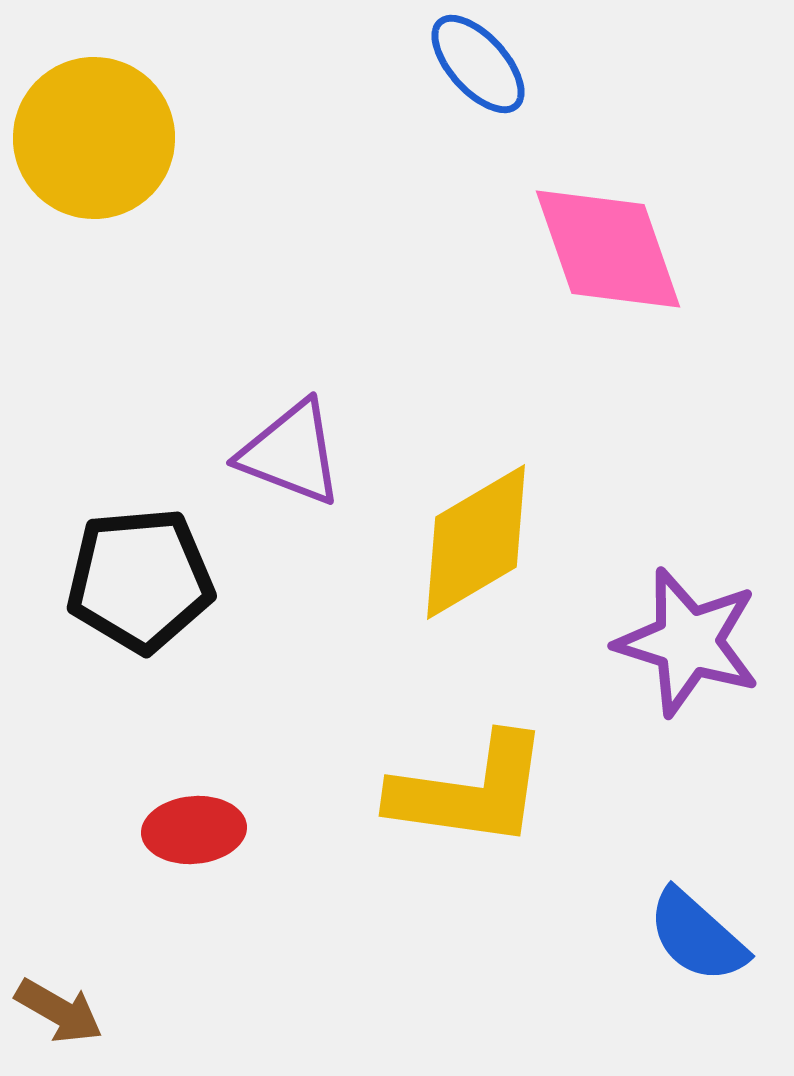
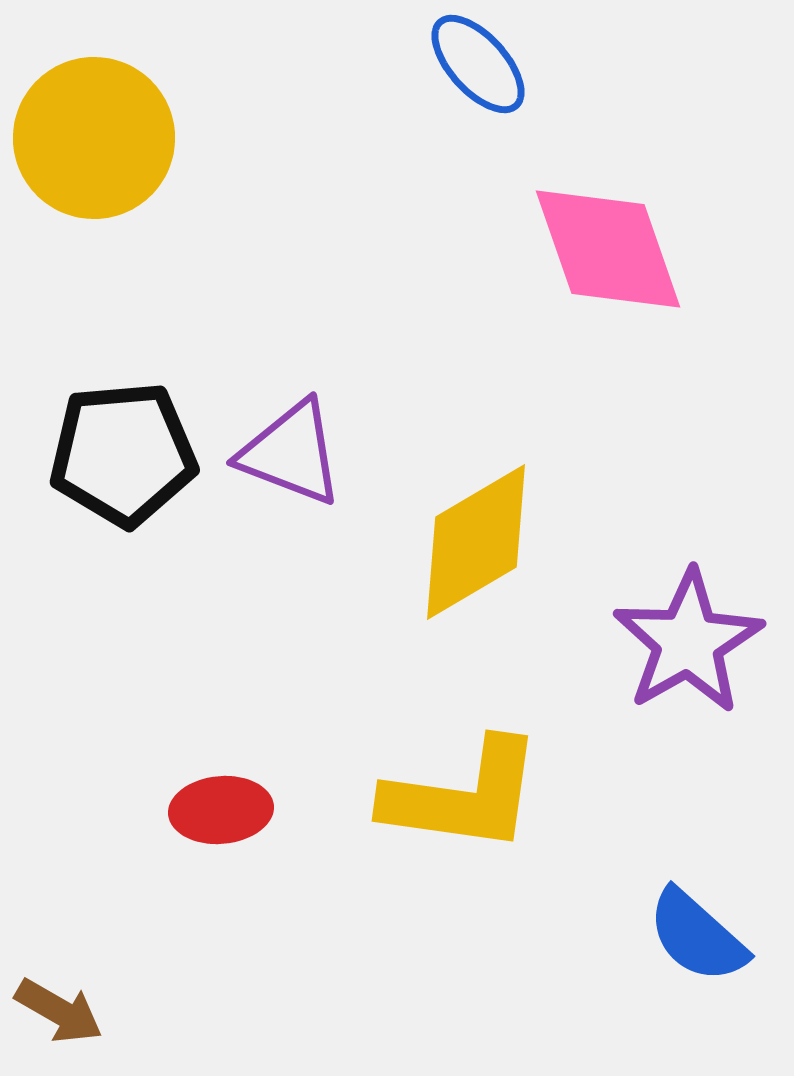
black pentagon: moved 17 px left, 126 px up
purple star: rotated 25 degrees clockwise
yellow L-shape: moved 7 px left, 5 px down
red ellipse: moved 27 px right, 20 px up
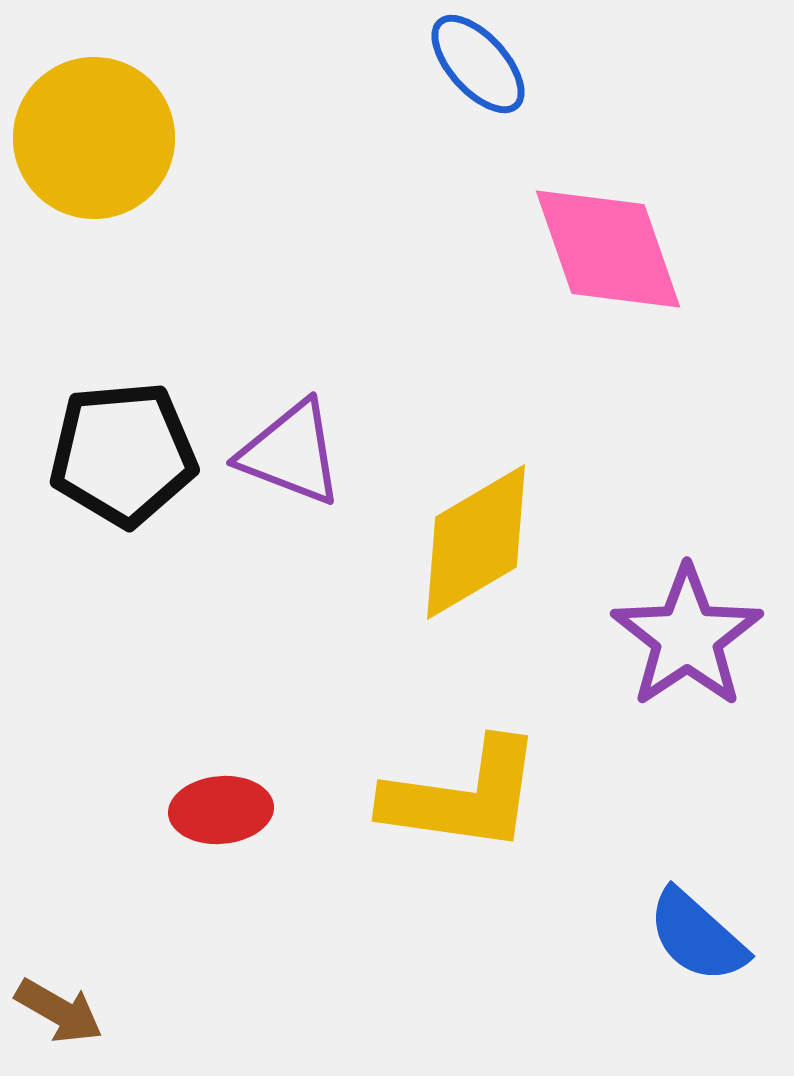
purple star: moved 1 px left, 5 px up; rotated 4 degrees counterclockwise
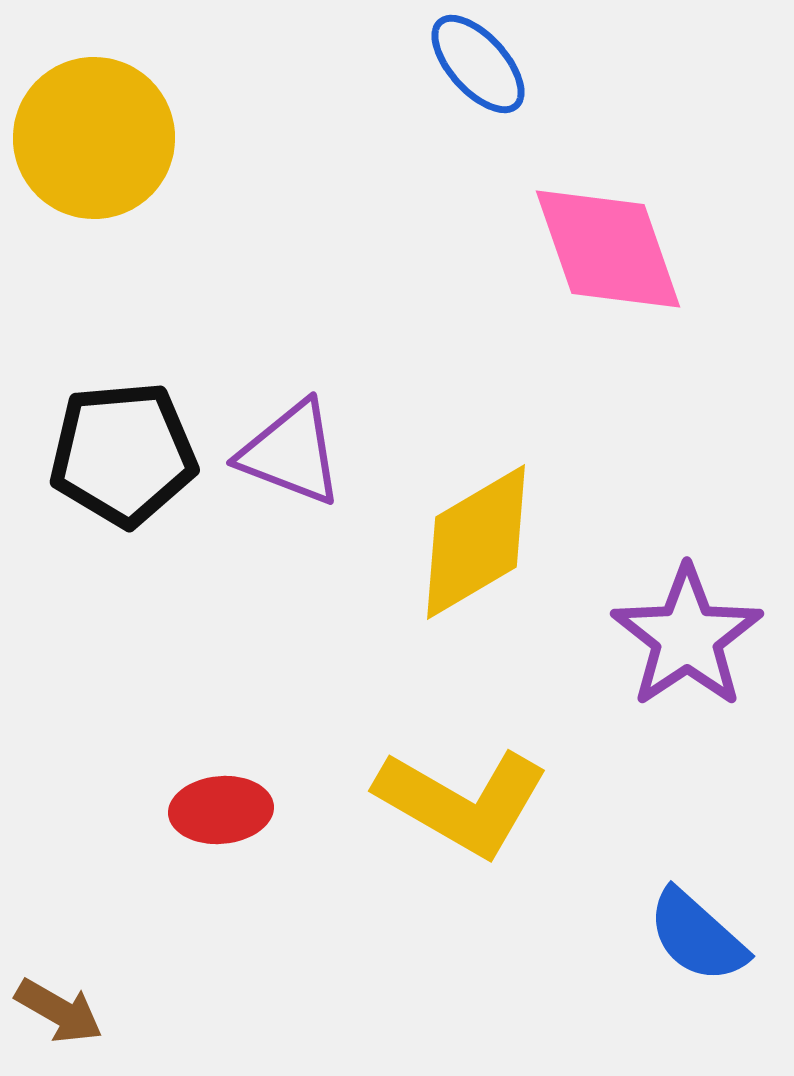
yellow L-shape: moved 1 px left, 6 px down; rotated 22 degrees clockwise
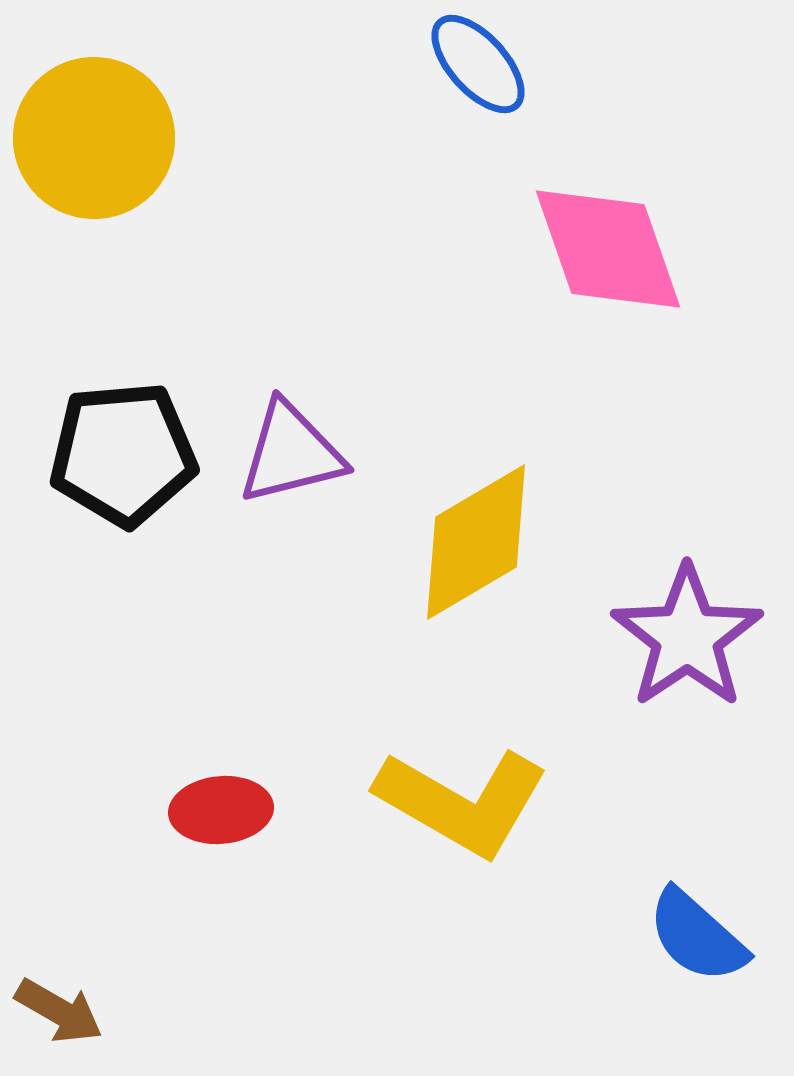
purple triangle: rotated 35 degrees counterclockwise
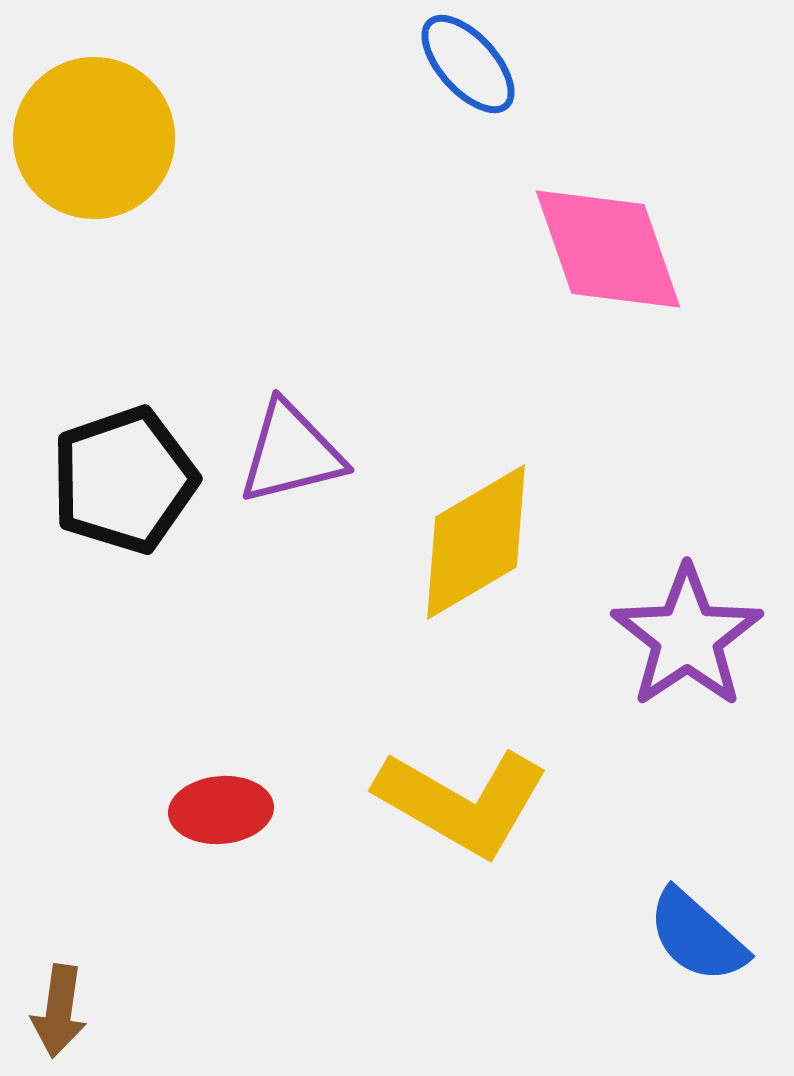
blue ellipse: moved 10 px left
black pentagon: moved 1 px right, 26 px down; rotated 14 degrees counterclockwise
brown arrow: rotated 68 degrees clockwise
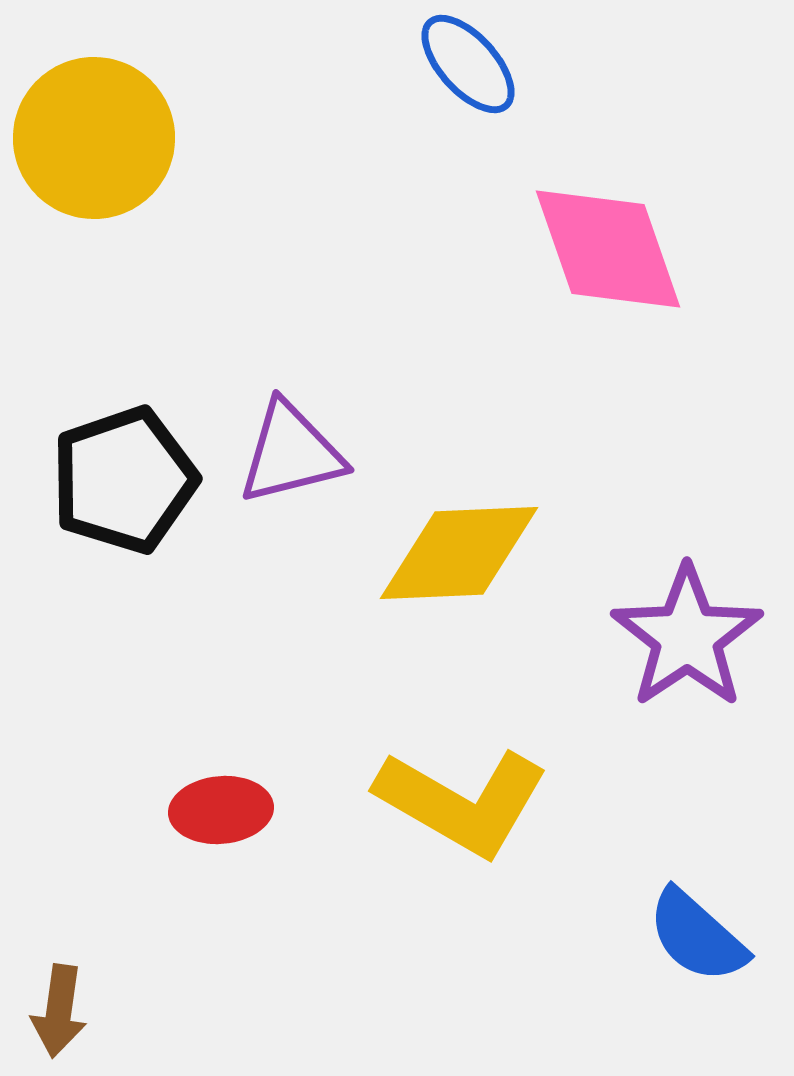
yellow diamond: moved 17 px left, 11 px down; rotated 28 degrees clockwise
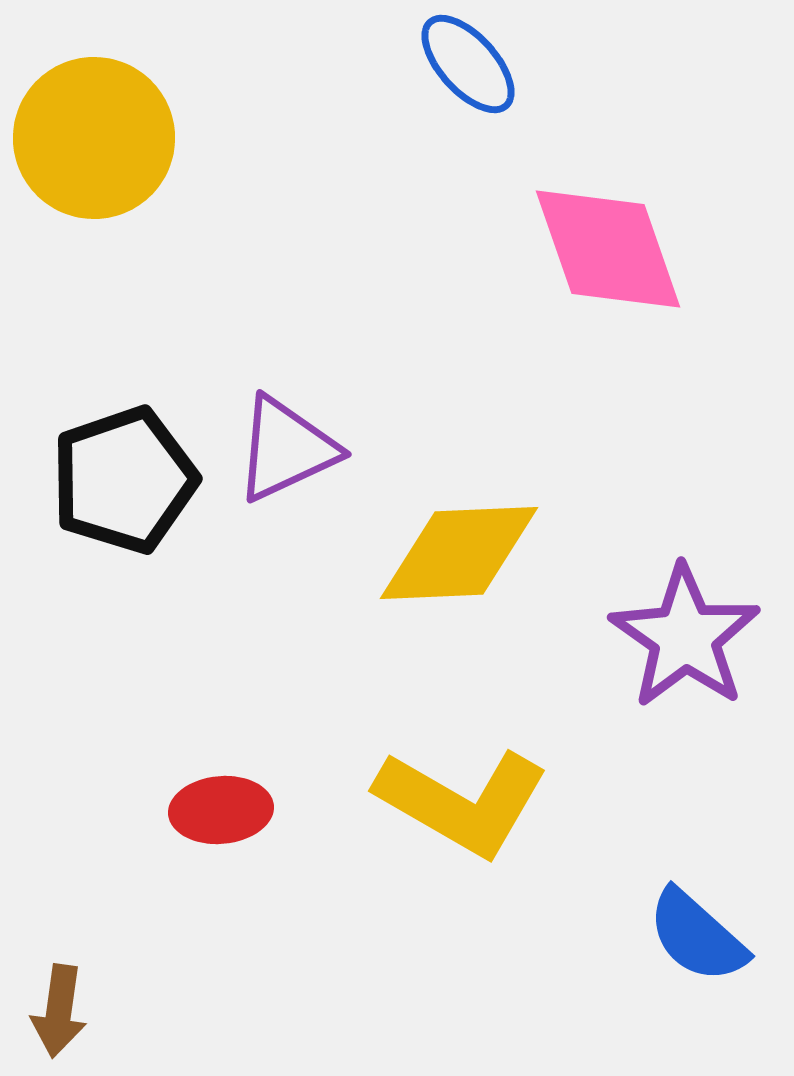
purple triangle: moved 5 px left, 4 px up; rotated 11 degrees counterclockwise
purple star: moved 2 px left; rotated 3 degrees counterclockwise
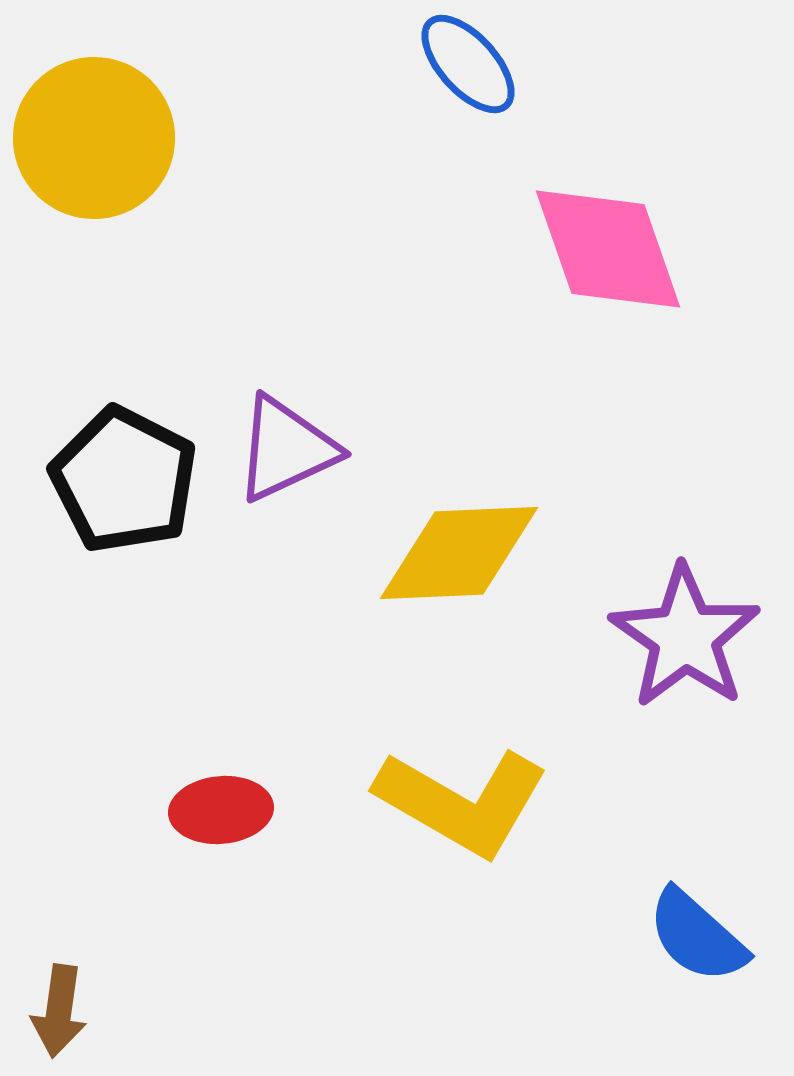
black pentagon: rotated 26 degrees counterclockwise
